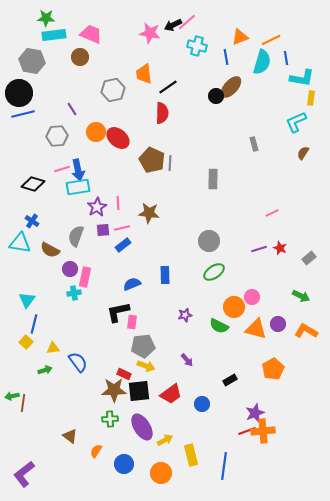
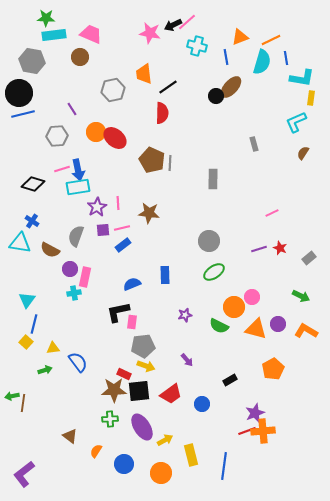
red ellipse at (118, 138): moved 3 px left
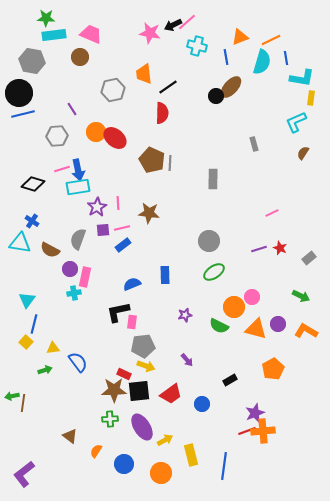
gray semicircle at (76, 236): moved 2 px right, 3 px down
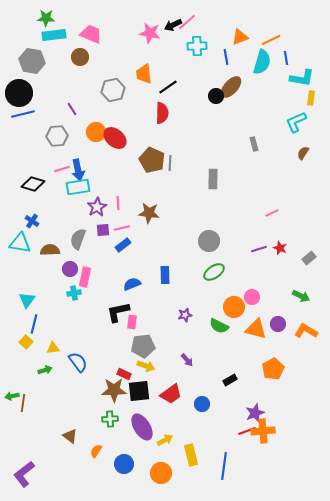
cyan cross at (197, 46): rotated 18 degrees counterclockwise
brown semicircle at (50, 250): rotated 150 degrees clockwise
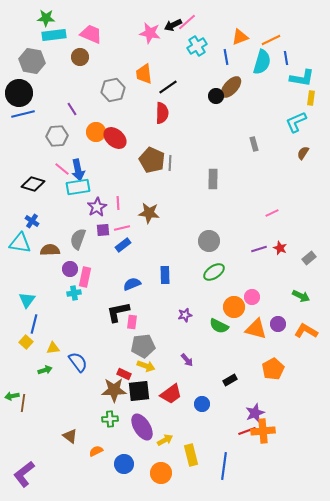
cyan cross at (197, 46): rotated 30 degrees counterclockwise
pink line at (62, 169): rotated 56 degrees clockwise
orange semicircle at (96, 451): rotated 32 degrees clockwise
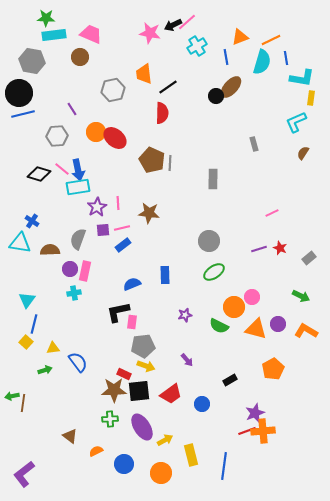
black diamond at (33, 184): moved 6 px right, 10 px up
pink rectangle at (85, 277): moved 6 px up
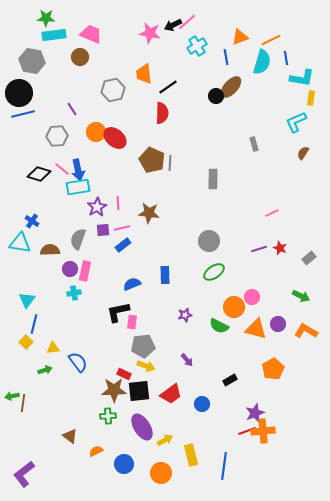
green cross at (110, 419): moved 2 px left, 3 px up
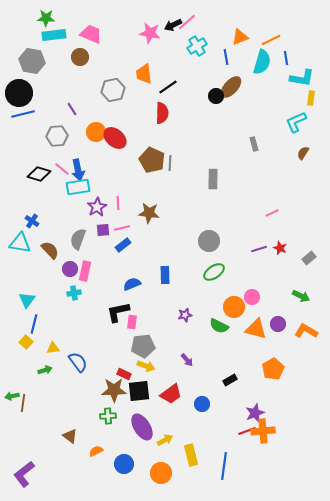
brown semicircle at (50, 250): rotated 48 degrees clockwise
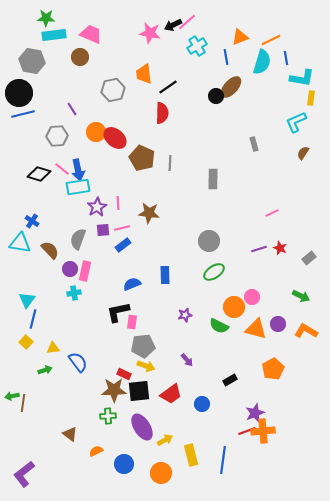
brown pentagon at (152, 160): moved 10 px left, 2 px up
blue line at (34, 324): moved 1 px left, 5 px up
brown triangle at (70, 436): moved 2 px up
blue line at (224, 466): moved 1 px left, 6 px up
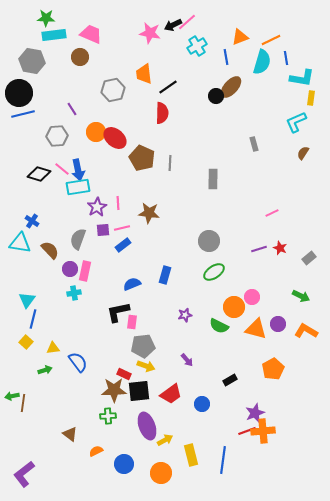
blue rectangle at (165, 275): rotated 18 degrees clockwise
purple ellipse at (142, 427): moved 5 px right, 1 px up; rotated 12 degrees clockwise
